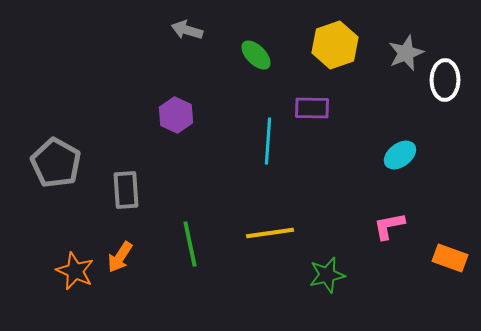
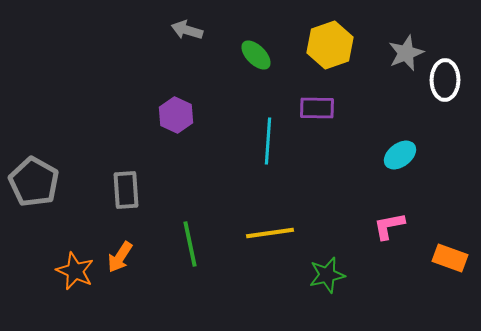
yellow hexagon: moved 5 px left
purple rectangle: moved 5 px right
gray pentagon: moved 22 px left, 19 px down
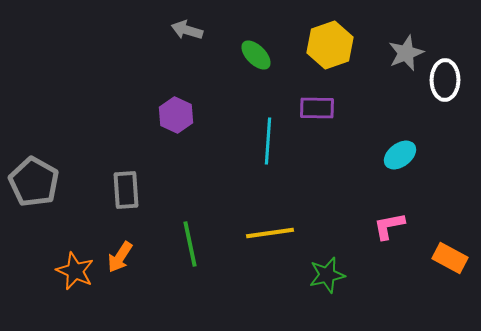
orange rectangle: rotated 8 degrees clockwise
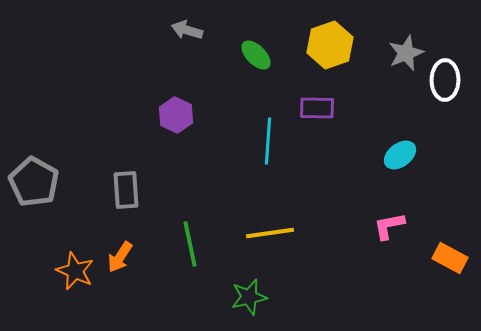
green star: moved 78 px left, 22 px down
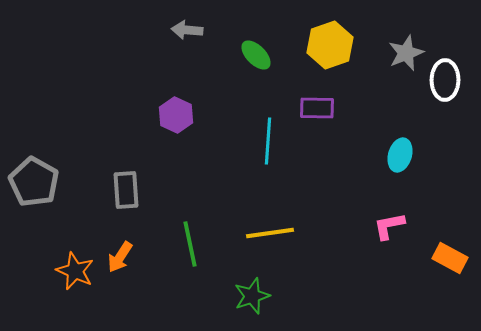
gray arrow: rotated 12 degrees counterclockwise
cyan ellipse: rotated 36 degrees counterclockwise
green star: moved 3 px right, 1 px up; rotated 6 degrees counterclockwise
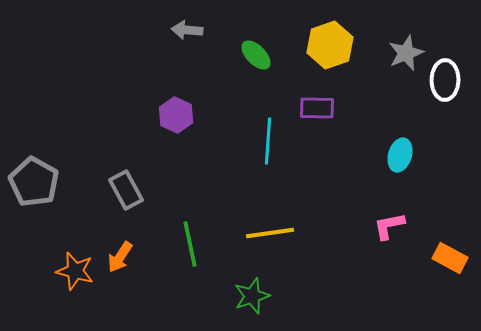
gray rectangle: rotated 24 degrees counterclockwise
orange star: rotated 9 degrees counterclockwise
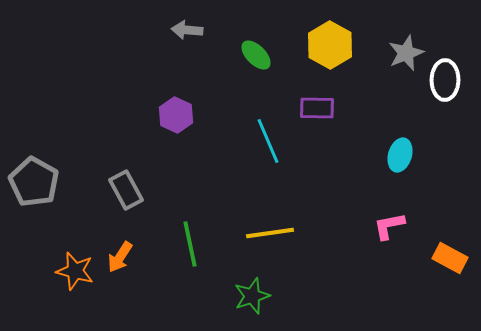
yellow hexagon: rotated 12 degrees counterclockwise
cyan line: rotated 27 degrees counterclockwise
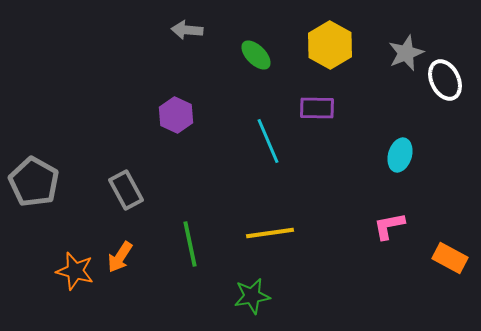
white ellipse: rotated 27 degrees counterclockwise
green star: rotated 9 degrees clockwise
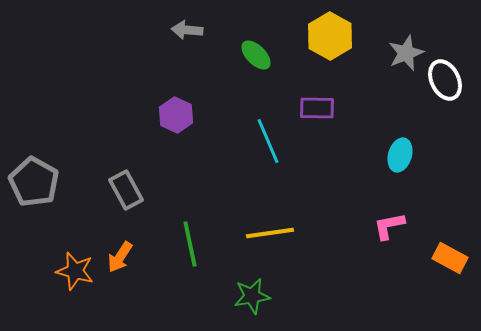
yellow hexagon: moved 9 px up
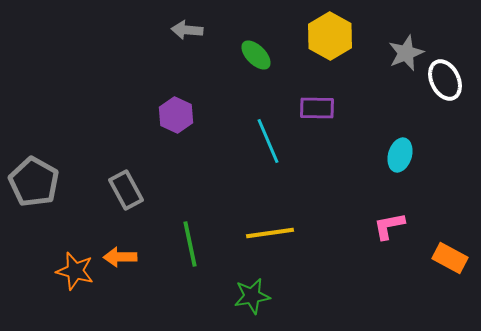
orange arrow: rotated 56 degrees clockwise
